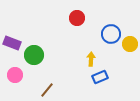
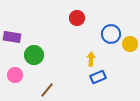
purple rectangle: moved 6 px up; rotated 12 degrees counterclockwise
blue rectangle: moved 2 px left
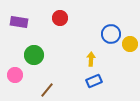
red circle: moved 17 px left
purple rectangle: moved 7 px right, 15 px up
blue rectangle: moved 4 px left, 4 px down
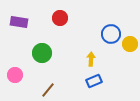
green circle: moved 8 px right, 2 px up
brown line: moved 1 px right
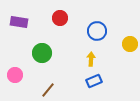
blue circle: moved 14 px left, 3 px up
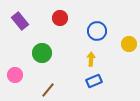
purple rectangle: moved 1 px right, 1 px up; rotated 42 degrees clockwise
yellow circle: moved 1 px left
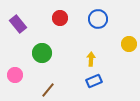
purple rectangle: moved 2 px left, 3 px down
blue circle: moved 1 px right, 12 px up
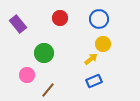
blue circle: moved 1 px right
yellow circle: moved 26 px left
green circle: moved 2 px right
yellow arrow: rotated 48 degrees clockwise
pink circle: moved 12 px right
